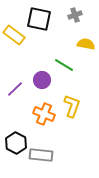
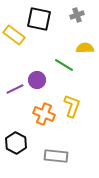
gray cross: moved 2 px right
yellow semicircle: moved 1 px left, 4 px down; rotated 12 degrees counterclockwise
purple circle: moved 5 px left
purple line: rotated 18 degrees clockwise
gray rectangle: moved 15 px right, 1 px down
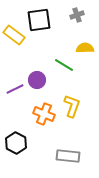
black square: moved 1 px down; rotated 20 degrees counterclockwise
gray rectangle: moved 12 px right
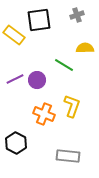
purple line: moved 10 px up
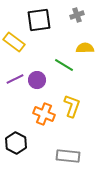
yellow rectangle: moved 7 px down
